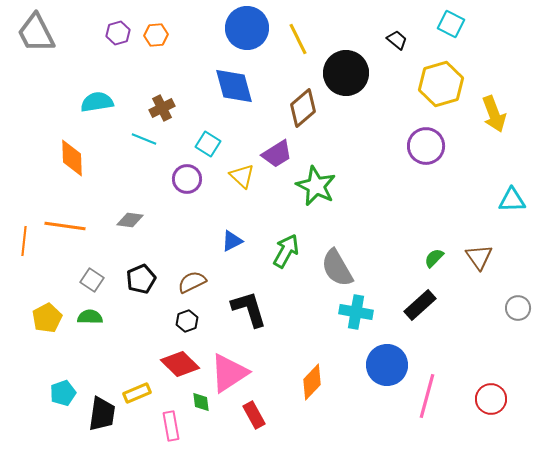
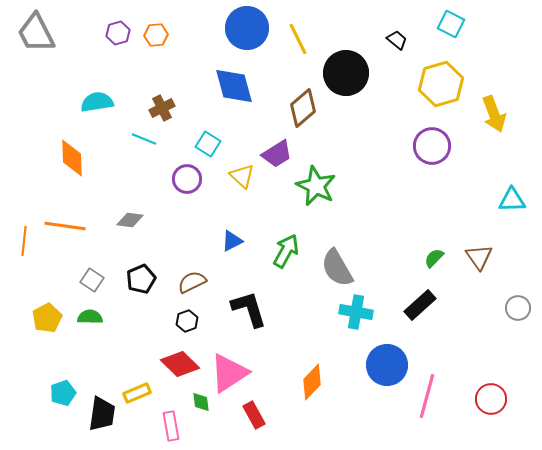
purple circle at (426, 146): moved 6 px right
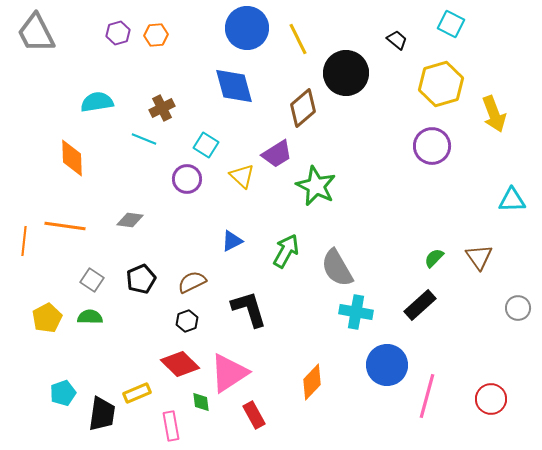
cyan square at (208, 144): moved 2 px left, 1 px down
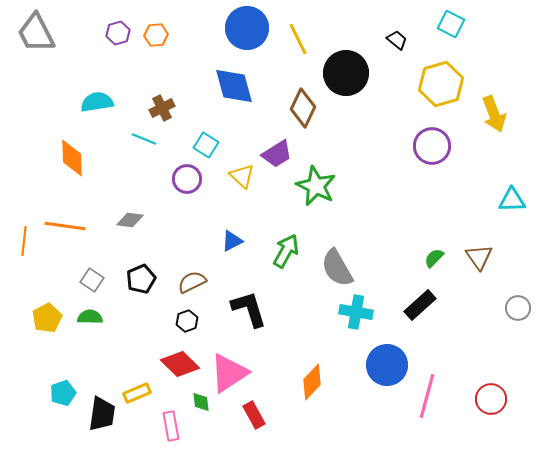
brown diamond at (303, 108): rotated 24 degrees counterclockwise
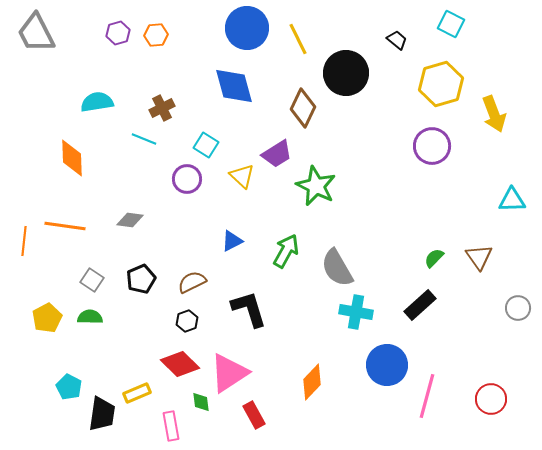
cyan pentagon at (63, 393): moved 6 px right, 6 px up; rotated 25 degrees counterclockwise
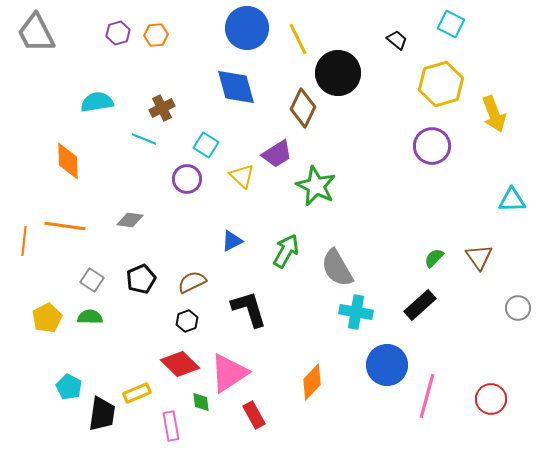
black circle at (346, 73): moved 8 px left
blue diamond at (234, 86): moved 2 px right, 1 px down
orange diamond at (72, 158): moved 4 px left, 3 px down
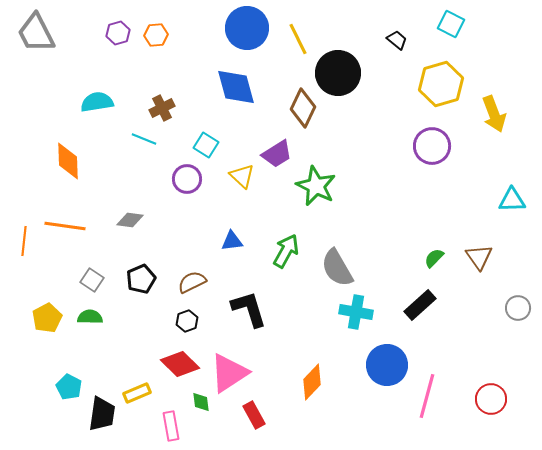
blue triangle at (232, 241): rotated 20 degrees clockwise
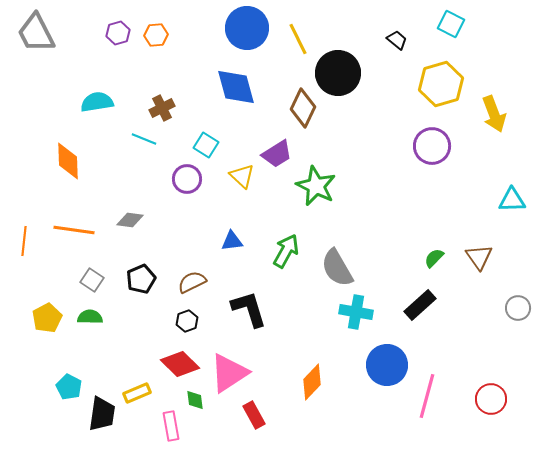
orange line at (65, 226): moved 9 px right, 4 px down
green diamond at (201, 402): moved 6 px left, 2 px up
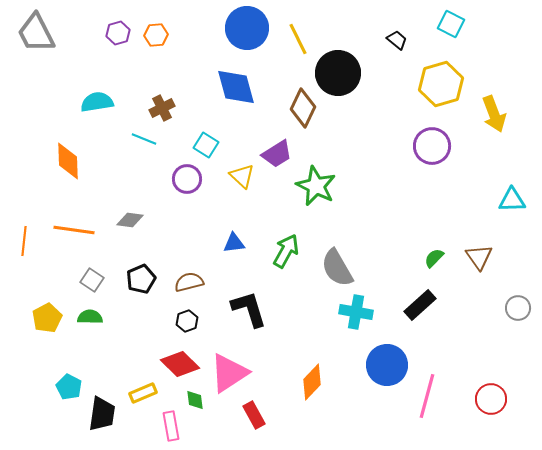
blue triangle at (232, 241): moved 2 px right, 2 px down
brown semicircle at (192, 282): moved 3 px left; rotated 12 degrees clockwise
yellow rectangle at (137, 393): moved 6 px right
